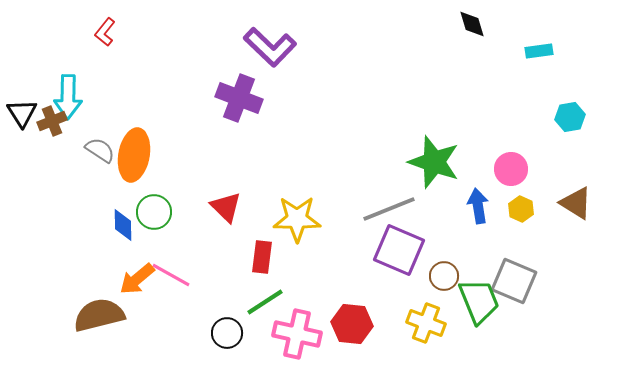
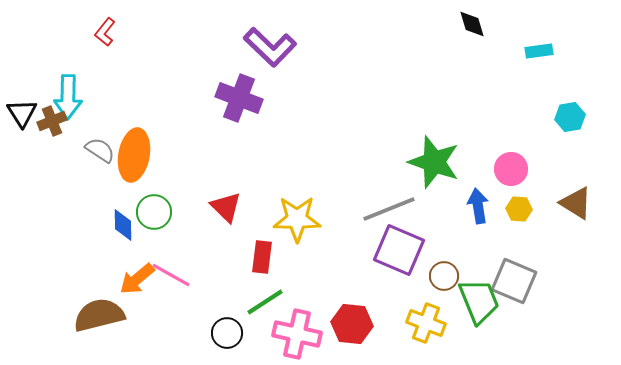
yellow hexagon: moved 2 px left; rotated 20 degrees counterclockwise
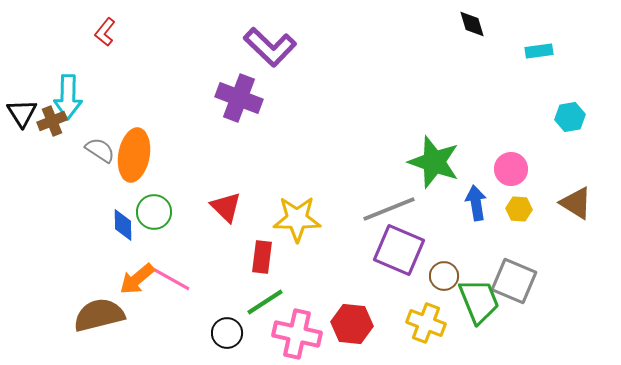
blue arrow: moved 2 px left, 3 px up
pink line: moved 4 px down
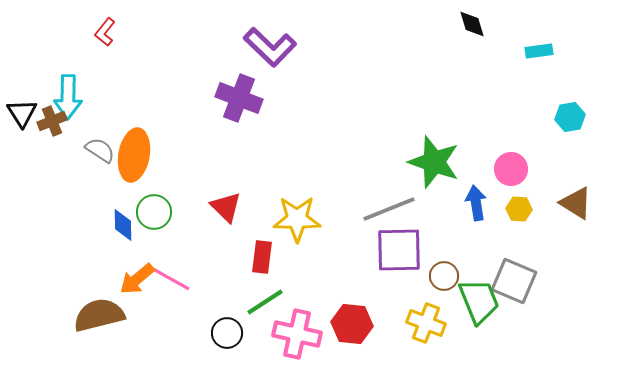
purple square: rotated 24 degrees counterclockwise
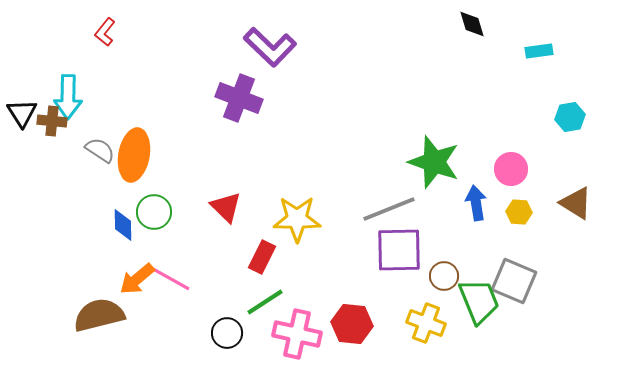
brown cross: rotated 28 degrees clockwise
yellow hexagon: moved 3 px down
red rectangle: rotated 20 degrees clockwise
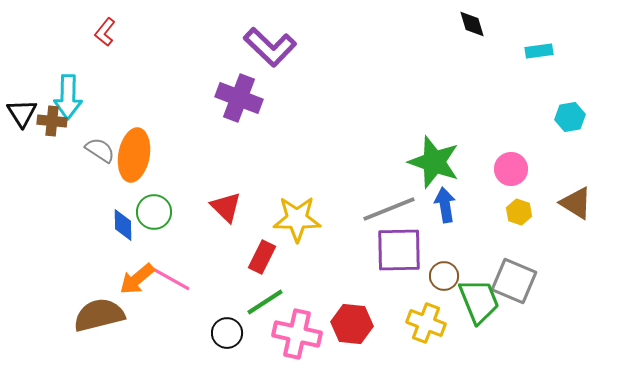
blue arrow: moved 31 px left, 2 px down
yellow hexagon: rotated 15 degrees clockwise
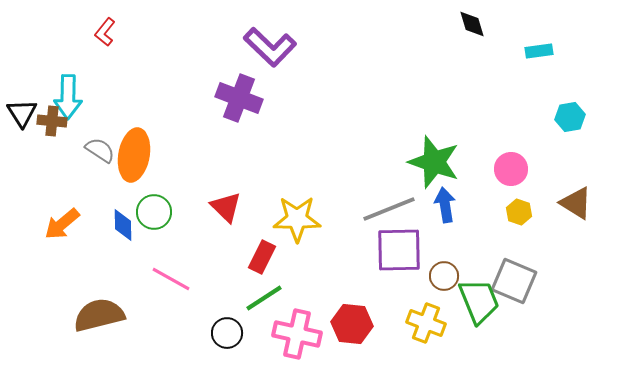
orange arrow: moved 75 px left, 55 px up
green line: moved 1 px left, 4 px up
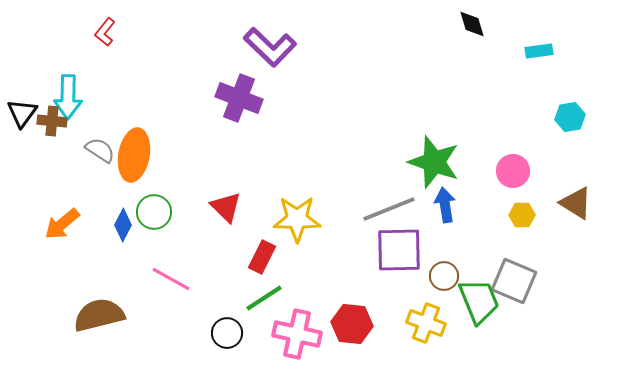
black triangle: rotated 8 degrees clockwise
pink circle: moved 2 px right, 2 px down
yellow hexagon: moved 3 px right, 3 px down; rotated 20 degrees counterclockwise
blue diamond: rotated 28 degrees clockwise
